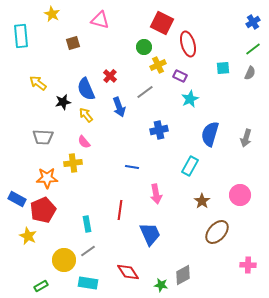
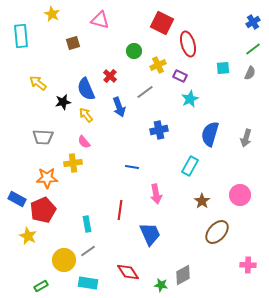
green circle at (144, 47): moved 10 px left, 4 px down
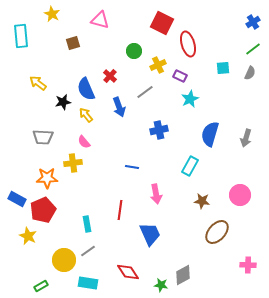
brown star at (202, 201): rotated 28 degrees counterclockwise
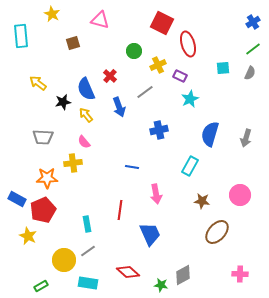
pink cross at (248, 265): moved 8 px left, 9 px down
red diamond at (128, 272): rotated 15 degrees counterclockwise
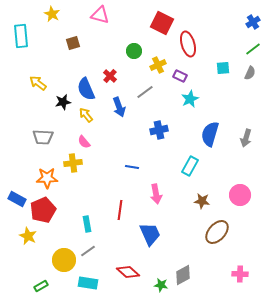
pink triangle at (100, 20): moved 5 px up
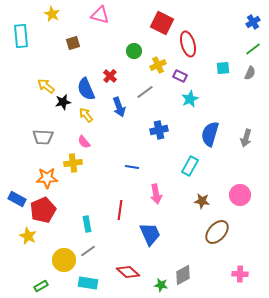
yellow arrow at (38, 83): moved 8 px right, 3 px down
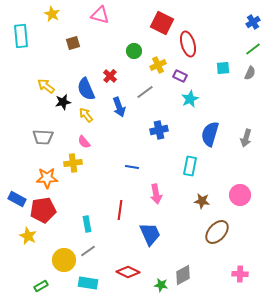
cyan rectangle at (190, 166): rotated 18 degrees counterclockwise
red pentagon at (43, 210): rotated 15 degrees clockwise
red diamond at (128, 272): rotated 15 degrees counterclockwise
